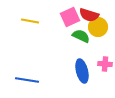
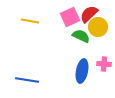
red semicircle: moved 1 px up; rotated 120 degrees clockwise
pink cross: moved 1 px left
blue ellipse: rotated 25 degrees clockwise
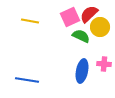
yellow circle: moved 2 px right
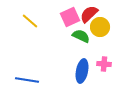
yellow line: rotated 30 degrees clockwise
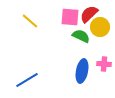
pink square: rotated 30 degrees clockwise
blue line: rotated 40 degrees counterclockwise
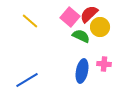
pink square: rotated 36 degrees clockwise
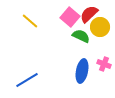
pink cross: rotated 16 degrees clockwise
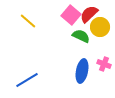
pink square: moved 1 px right, 2 px up
yellow line: moved 2 px left
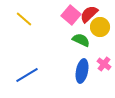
yellow line: moved 4 px left, 2 px up
green semicircle: moved 4 px down
pink cross: rotated 16 degrees clockwise
blue line: moved 5 px up
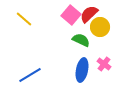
blue ellipse: moved 1 px up
blue line: moved 3 px right
